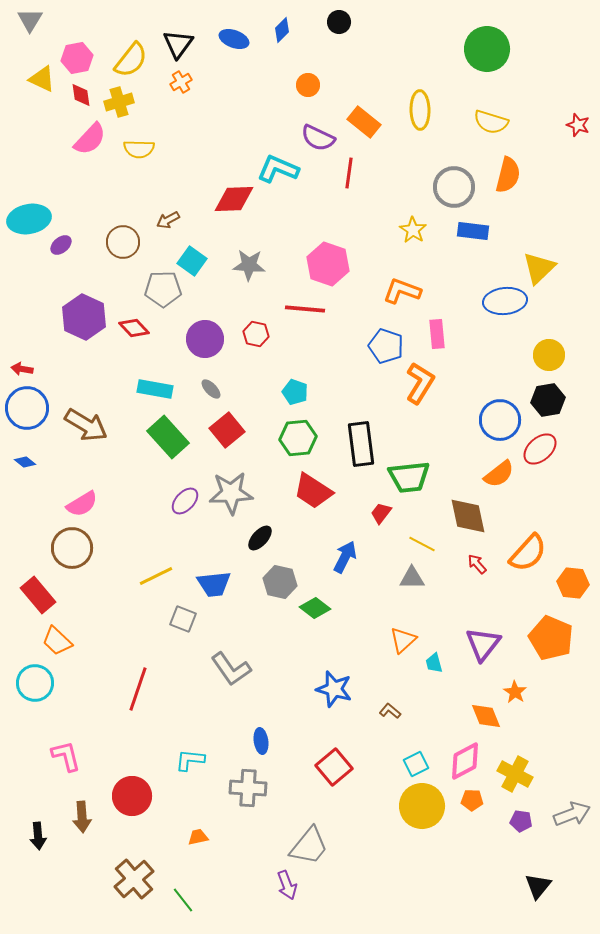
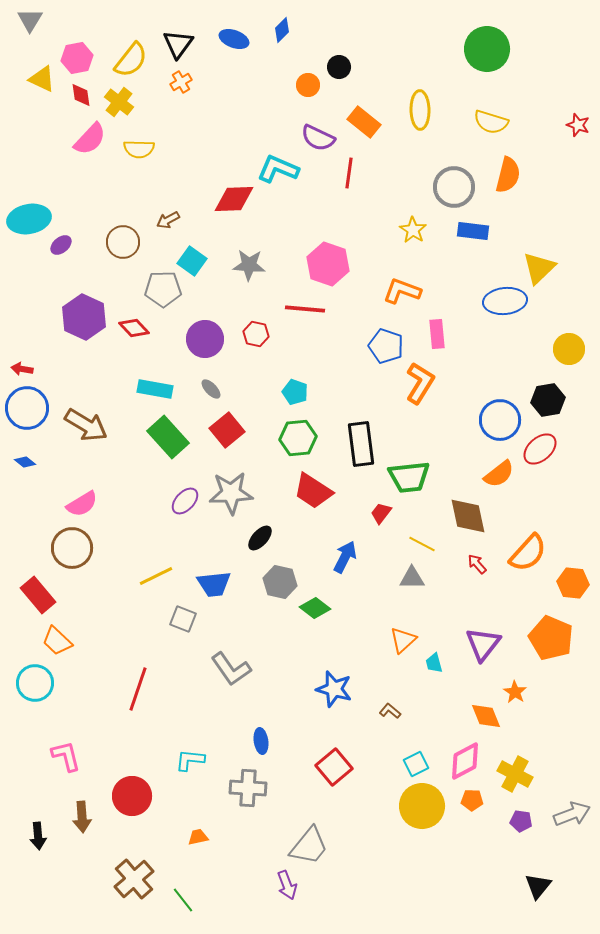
black circle at (339, 22): moved 45 px down
yellow cross at (119, 102): rotated 36 degrees counterclockwise
yellow circle at (549, 355): moved 20 px right, 6 px up
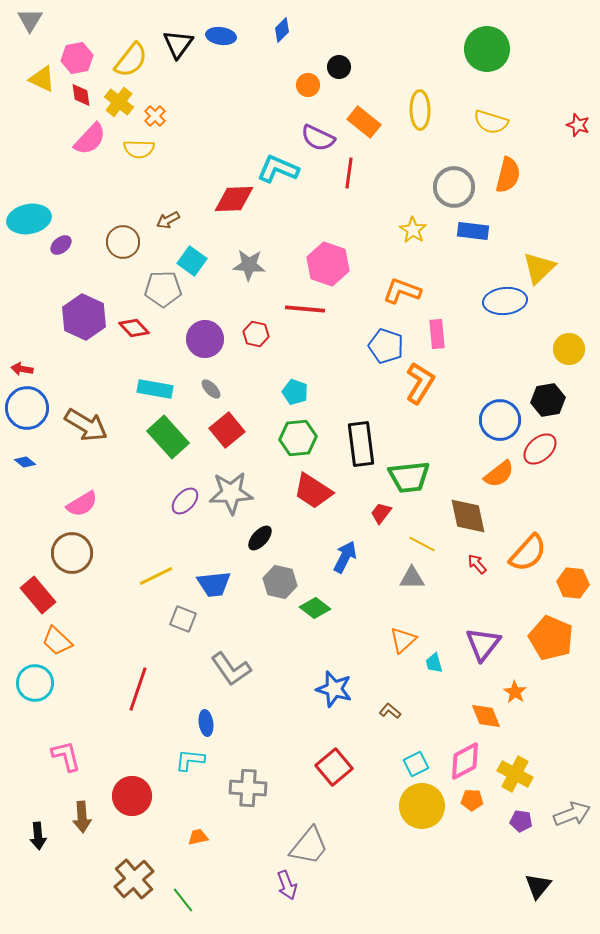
blue ellipse at (234, 39): moved 13 px left, 3 px up; rotated 12 degrees counterclockwise
orange cross at (181, 82): moved 26 px left, 34 px down; rotated 15 degrees counterclockwise
brown circle at (72, 548): moved 5 px down
blue ellipse at (261, 741): moved 55 px left, 18 px up
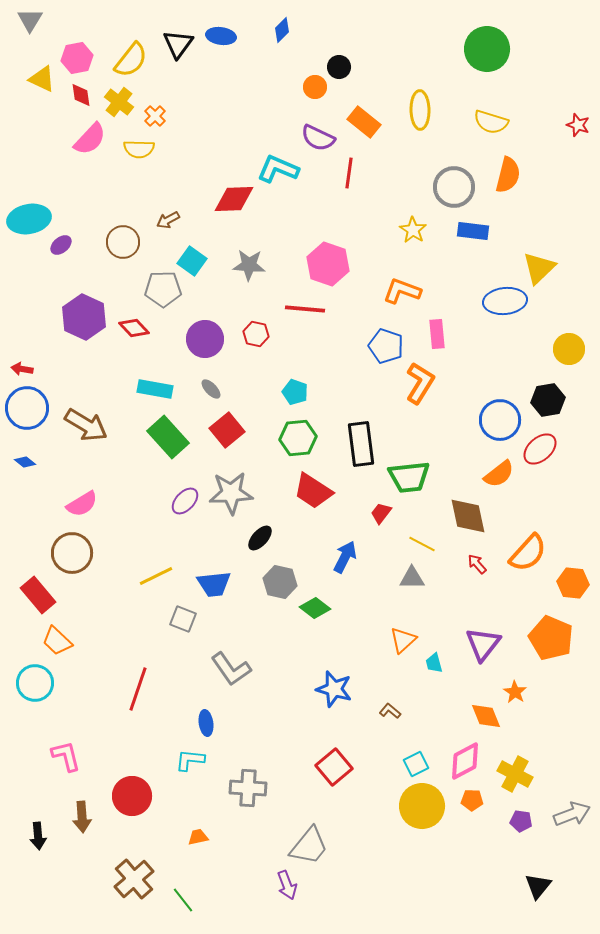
orange circle at (308, 85): moved 7 px right, 2 px down
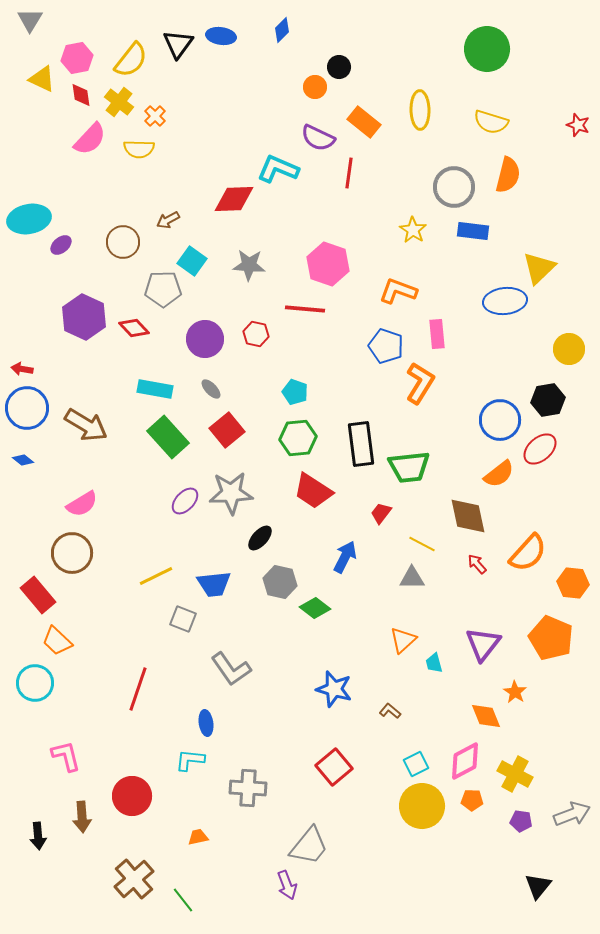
orange L-shape at (402, 291): moved 4 px left
blue diamond at (25, 462): moved 2 px left, 2 px up
green trapezoid at (409, 477): moved 10 px up
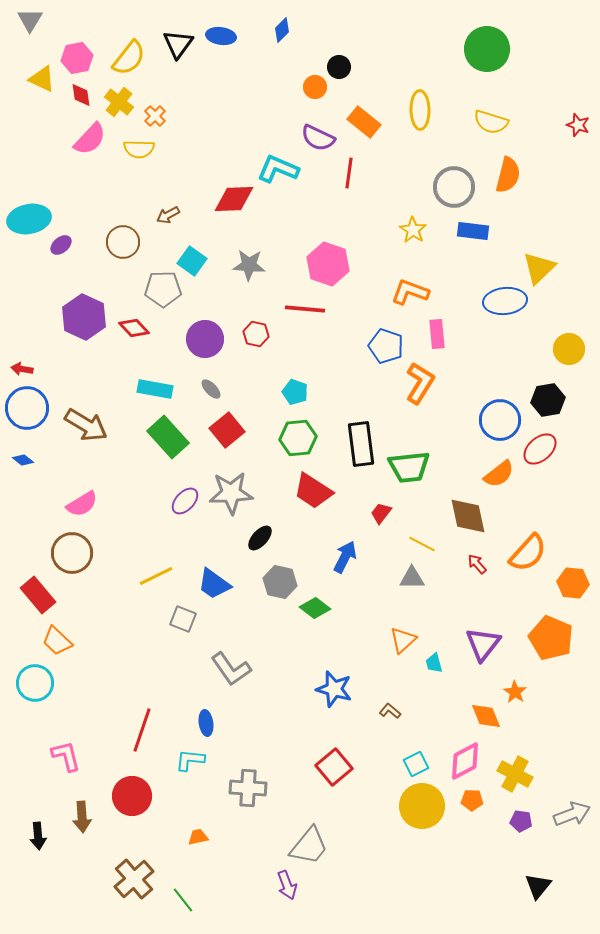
yellow semicircle at (131, 60): moved 2 px left, 2 px up
brown arrow at (168, 220): moved 5 px up
orange L-shape at (398, 291): moved 12 px right, 1 px down
blue trapezoid at (214, 584): rotated 42 degrees clockwise
red line at (138, 689): moved 4 px right, 41 px down
